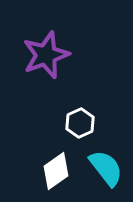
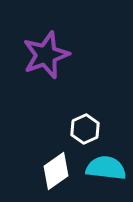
white hexagon: moved 5 px right, 6 px down
cyan semicircle: rotated 45 degrees counterclockwise
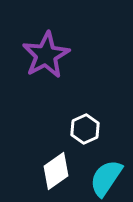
purple star: rotated 9 degrees counterclockwise
cyan semicircle: moved 10 px down; rotated 63 degrees counterclockwise
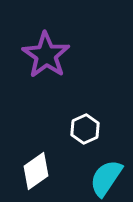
purple star: rotated 9 degrees counterclockwise
white diamond: moved 20 px left
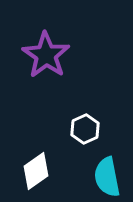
cyan semicircle: moved 1 px right, 1 px up; rotated 45 degrees counterclockwise
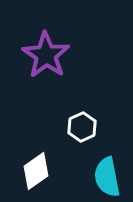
white hexagon: moved 3 px left, 2 px up
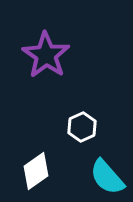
cyan semicircle: rotated 30 degrees counterclockwise
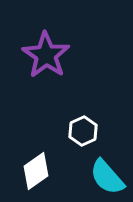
white hexagon: moved 1 px right, 4 px down
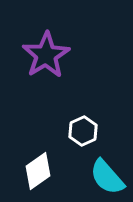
purple star: rotated 6 degrees clockwise
white diamond: moved 2 px right
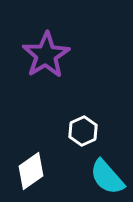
white diamond: moved 7 px left
